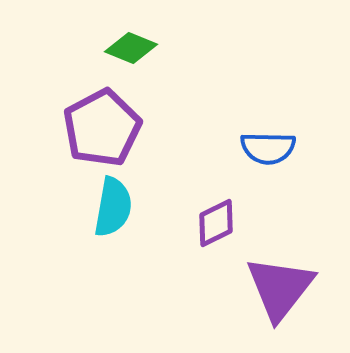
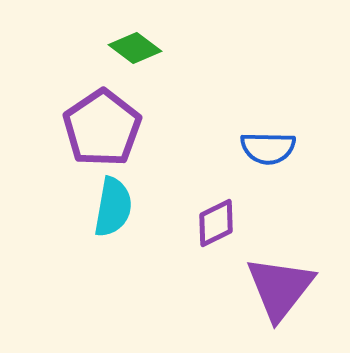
green diamond: moved 4 px right; rotated 15 degrees clockwise
purple pentagon: rotated 6 degrees counterclockwise
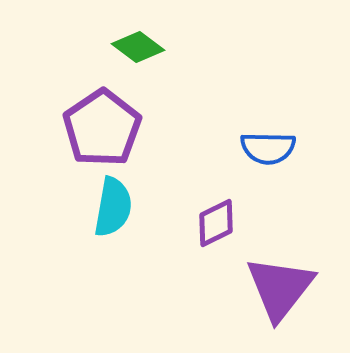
green diamond: moved 3 px right, 1 px up
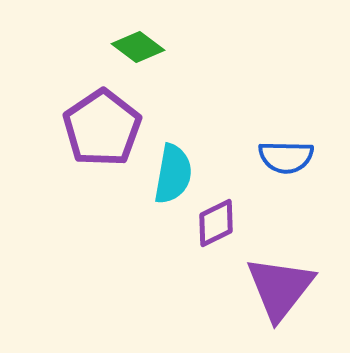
blue semicircle: moved 18 px right, 9 px down
cyan semicircle: moved 60 px right, 33 px up
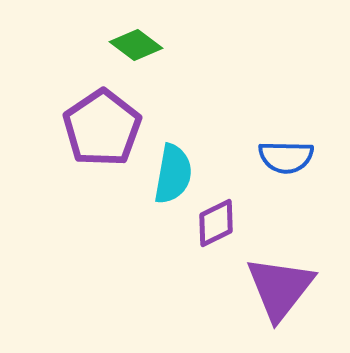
green diamond: moved 2 px left, 2 px up
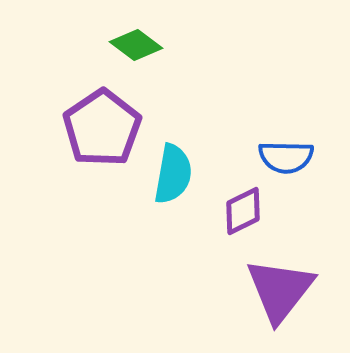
purple diamond: moved 27 px right, 12 px up
purple triangle: moved 2 px down
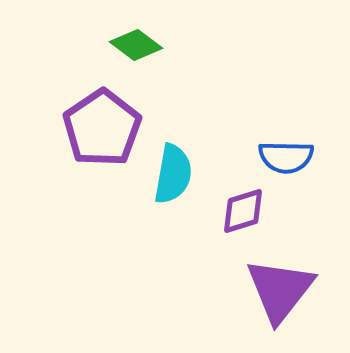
purple diamond: rotated 9 degrees clockwise
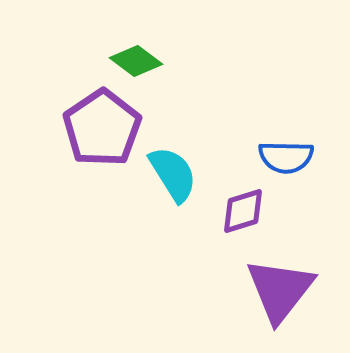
green diamond: moved 16 px down
cyan semicircle: rotated 42 degrees counterclockwise
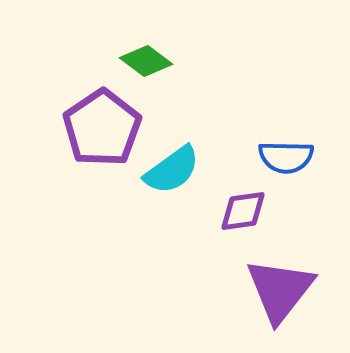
green diamond: moved 10 px right
cyan semicircle: moved 1 px left, 4 px up; rotated 86 degrees clockwise
purple diamond: rotated 9 degrees clockwise
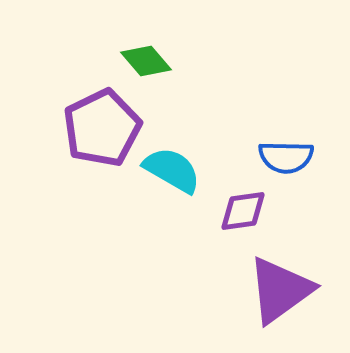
green diamond: rotated 12 degrees clockwise
purple pentagon: rotated 8 degrees clockwise
cyan semicircle: rotated 114 degrees counterclockwise
purple triangle: rotated 16 degrees clockwise
